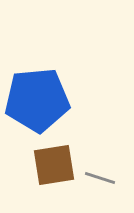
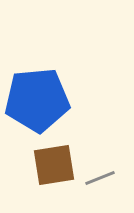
gray line: rotated 40 degrees counterclockwise
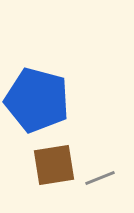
blue pentagon: rotated 20 degrees clockwise
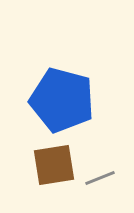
blue pentagon: moved 25 px right
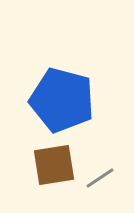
gray line: rotated 12 degrees counterclockwise
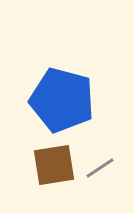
gray line: moved 10 px up
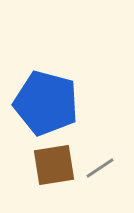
blue pentagon: moved 16 px left, 3 px down
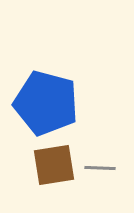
gray line: rotated 36 degrees clockwise
